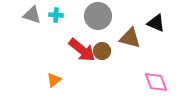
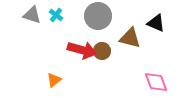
cyan cross: rotated 32 degrees clockwise
red arrow: rotated 24 degrees counterclockwise
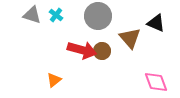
brown triangle: rotated 35 degrees clockwise
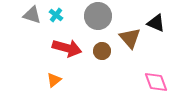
red arrow: moved 15 px left, 2 px up
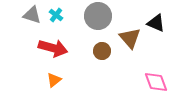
red arrow: moved 14 px left
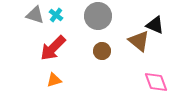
gray triangle: moved 3 px right
black triangle: moved 1 px left, 2 px down
brown triangle: moved 9 px right, 3 px down; rotated 10 degrees counterclockwise
red arrow: rotated 120 degrees clockwise
orange triangle: rotated 21 degrees clockwise
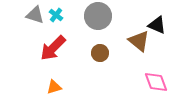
black triangle: moved 2 px right
brown circle: moved 2 px left, 2 px down
orange triangle: moved 7 px down
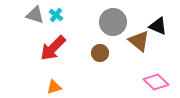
gray circle: moved 15 px right, 6 px down
black triangle: moved 1 px right, 1 px down
pink diamond: rotated 25 degrees counterclockwise
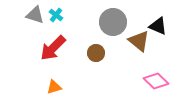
brown circle: moved 4 px left
pink diamond: moved 1 px up
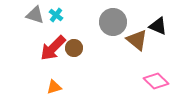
brown triangle: moved 2 px left, 1 px up
brown circle: moved 22 px left, 5 px up
